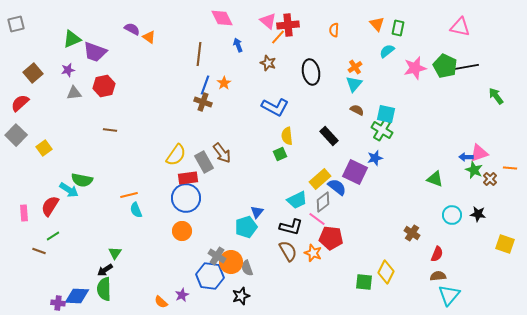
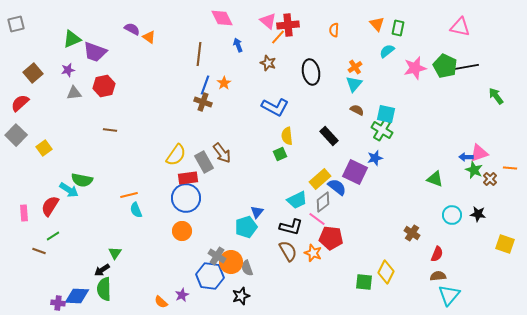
black arrow at (105, 270): moved 3 px left
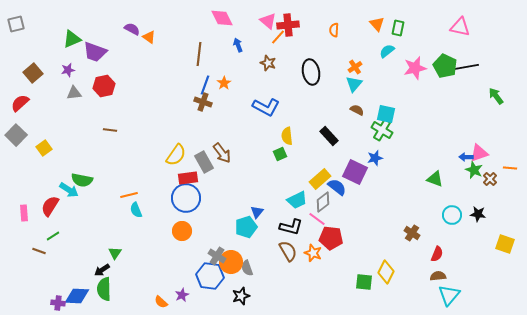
blue L-shape at (275, 107): moved 9 px left
